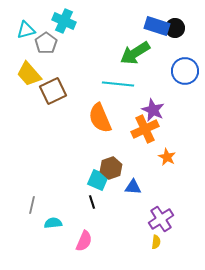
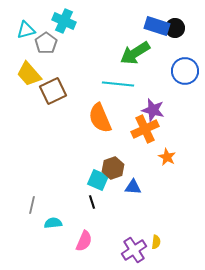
purple star: rotated 10 degrees counterclockwise
brown hexagon: moved 2 px right
purple cross: moved 27 px left, 31 px down
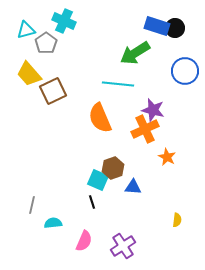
yellow semicircle: moved 21 px right, 22 px up
purple cross: moved 11 px left, 4 px up
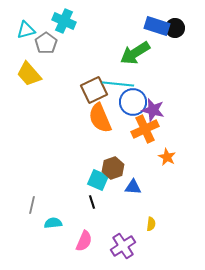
blue circle: moved 52 px left, 31 px down
brown square: moved 41 px right, 1 px up
yellow semicircle: moved 26 px left, 4 px down
